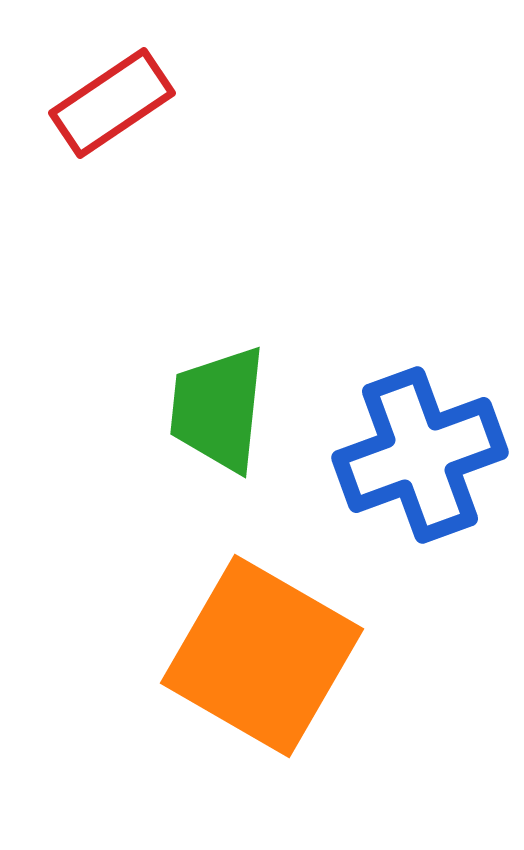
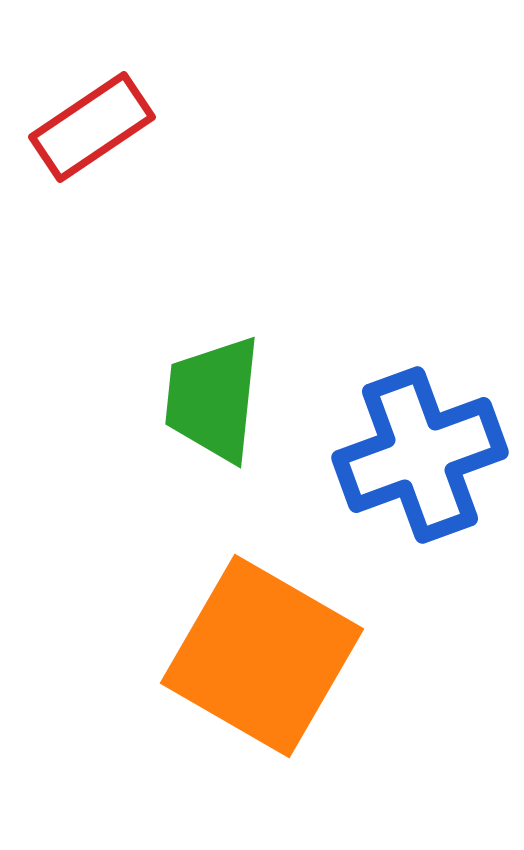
red rectangle: moved 20 px left, 24 px down
green trapezoid: moved 5 px left, 10 px up
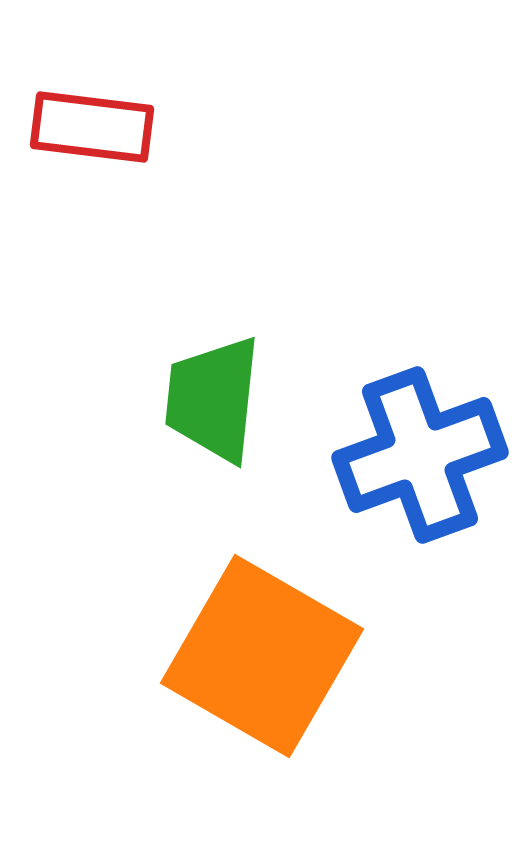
red rectangle: rotated 41 degrees clockwise
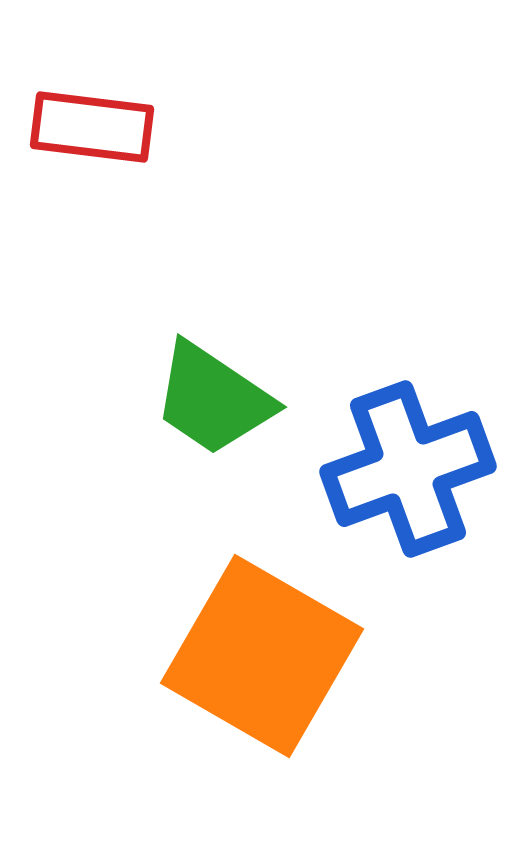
green trapezoid: rotated 62 degrees counterclockwise
blue cross: moved 12 px left, 14 px down
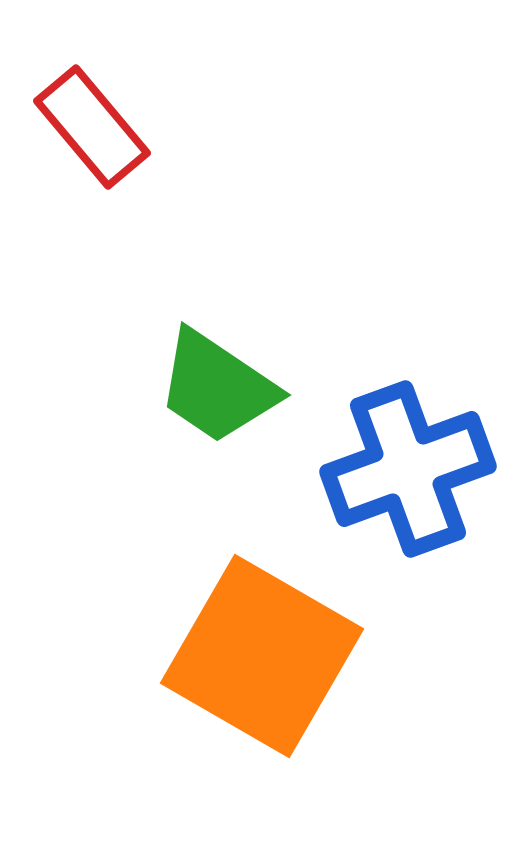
red rectangle: rotated 43 degrees clockwise
green trapezoid: moved 4 px right, 12 px up
